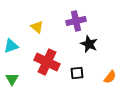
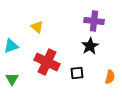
purple cross: moved 18 px right; rotated 18 degrees clockwise
black star: moved 1 px right, 2 px down; rotated 18 degrees clockwise
orange semicircle: rotated 24 degrees counterclockwise
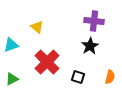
cyan triangle: moved 1 px up
red cross: rotated 20 degrees clockwise
black square: moved 1 px right, 4 px down; rotated 24 degrees clockwise
green triangle: rotated 32 degrees clockwise
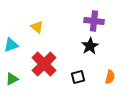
red cross: moved 3 px left, 2 px down
black square: rotated 32 degrees counterclockwise
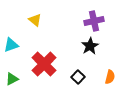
purple cross: rotated 18 degrees counterclockwise
yellow triangle: moved 2 px left, 7 px up
black square: rotated 32 degrees counterclockwise
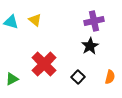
cyan triangle: moved 23 px up; rotated 35 degrees clockwise
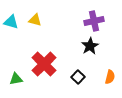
yellow triangle: rotated 24 degrees counterclockwise
green triangle: moved 4 px right; rotated 16 degrees clockwise
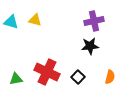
black star: rotated 24 degrees clockwise
red cross: moved 3 px right, 8 px down; rotated 20 degrees counterclockwise
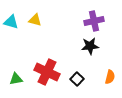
black square: moved 1 px left, 2 px down
